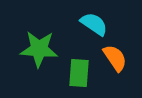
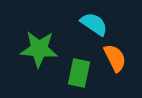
orange semicircle: rotated 8 degrees clockwise
green rectangle: rotated 8 degrees clockwise
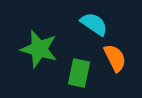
green star: rotated 12 degrees clockwise
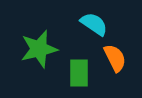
green star: rotated 30 degrees counterclockwise
green rectangle: rotated 12 degrees counterclockwise
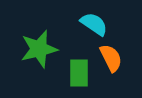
orange semicircle: moved 4 px left
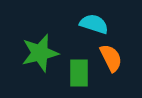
cyan semicircle: rotated 16 degrees counterclockwise
green star: moved 1 px right, 4 px down
